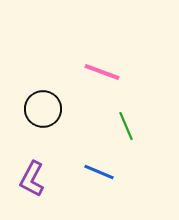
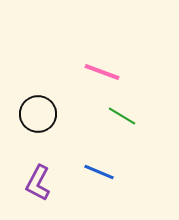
black circle: moved 5 px left, 5 px down
green line: moved 4 px left, 10 px up; rotated 36 degrees counterclockwise
purple L-shape: moved 6 px right, 4 px down
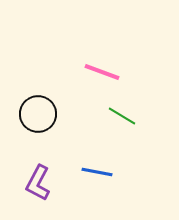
blue line: moved 2 px left; rotated 12 degrees counterclockwise
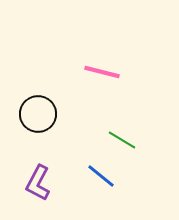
pink line: rotated 6 degrees counterclockwise
green line: moved 24 px down
blue line: moved 4 px right, 4 px down; rotated 28 degrees clockwise
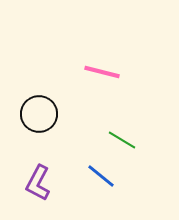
black circle: moved 1 px right
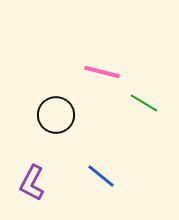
black circle: moved 17 px right, 1 px down
green line: moved 22 px right, 37 px up
purple L-shape: moved 6 px left
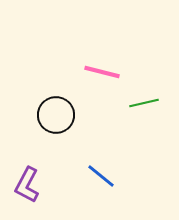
green line: rotated 44 degrees counterclockwise
purple L-shape: moved 5 px left, 2 px down
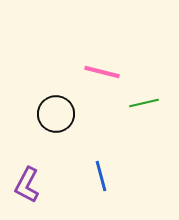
black circle: moved 1 px up
blue line: rotated 36 degrees clockwise
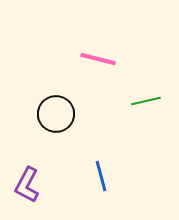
pink line: moved 4 px left, 13 px up
green line: moved 2 px right, 2 px up
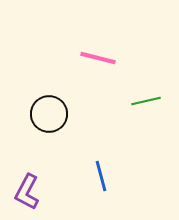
pink line: moved 1 px up
black circle: moved 7 px left
purple L-shape: moved 7 px down
